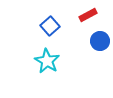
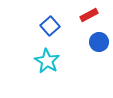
red rectangle: moved 1 px right
blue circle: moved 1 px left, 1 px down
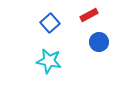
blue square: moved 3 px up
cyan star: moved 2 px right; rotated 20 degrees counterclockwise
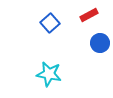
blue circle: moved 1 px right, 1 px down
cyan star: moved 13 px down
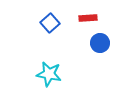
red rectangle: moved 1 px left, 3 px down; rotated 24 degrees clockwise
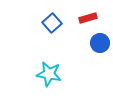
red rectangle: rotated 12 degrees counterclockwise
blue square: moved 2 px right
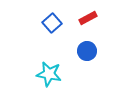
red rectangle: rotated 12 degrees counterclockwise
blue circle: moved 13 px left, 8 px down
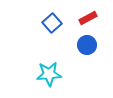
blue circle: moved 6 px up
cyan star: rotated 15 degrees counterclockwise
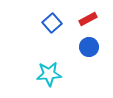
red rectangle: moved 1 px down
blue circle: moved 2 px right, 2 px down
